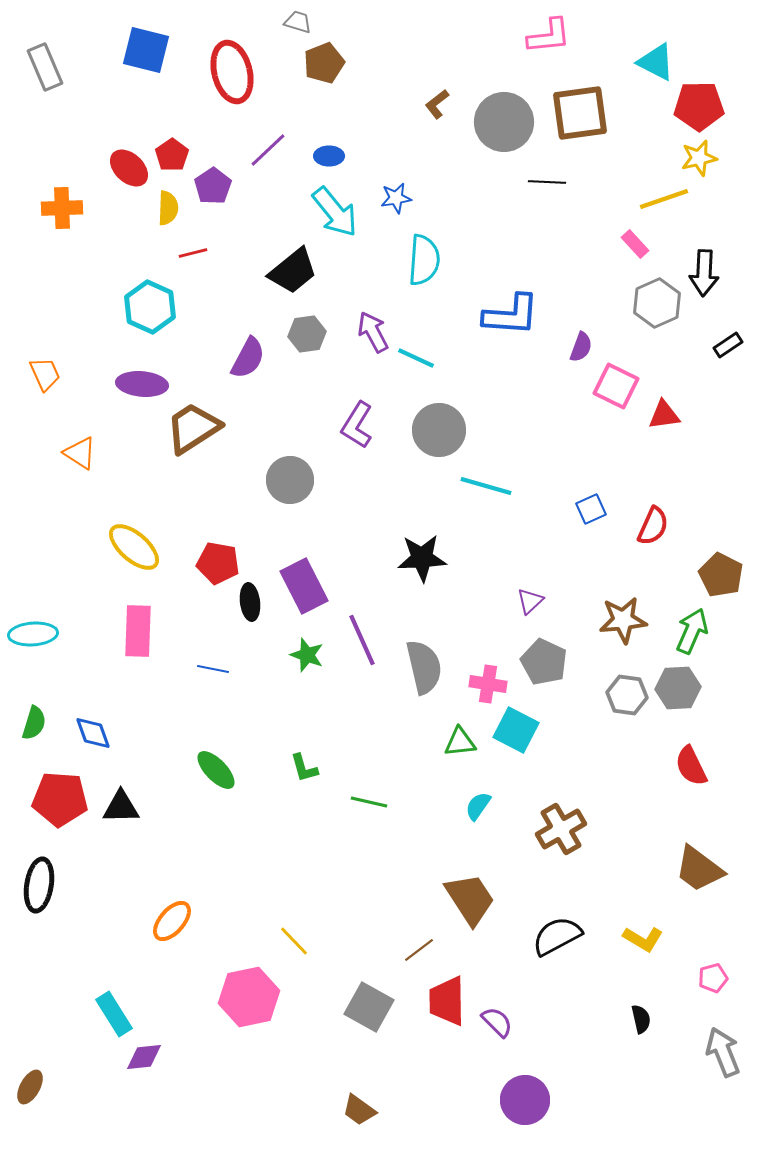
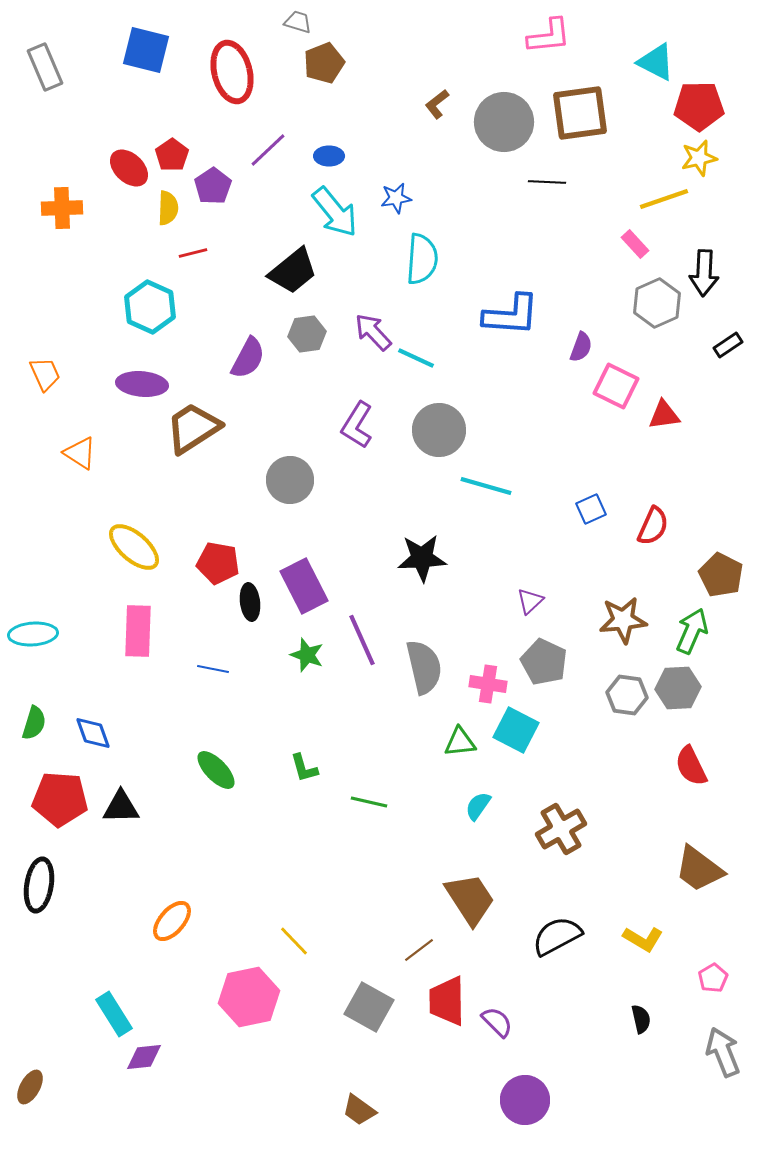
cyan semicircle at (424, 260): moved 2 px left, 1 px up
purple arrow at (373, 332): rotated 15 degrees counterclockwise
pink pentagon at (713, 978): rotated 16 degrees counterclockwise
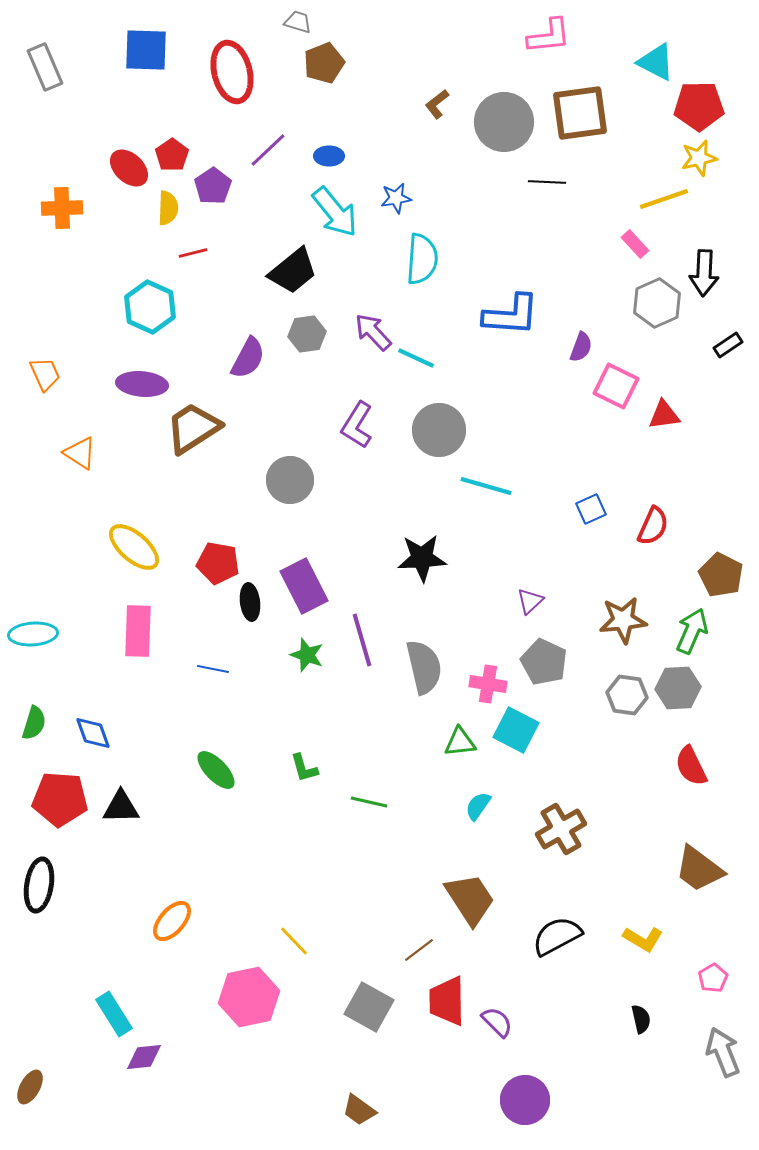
blue square at (146, 50): rotated 12 degrees counterclockwise
purple line at (362, 640): rotated 8 degrees clockwise
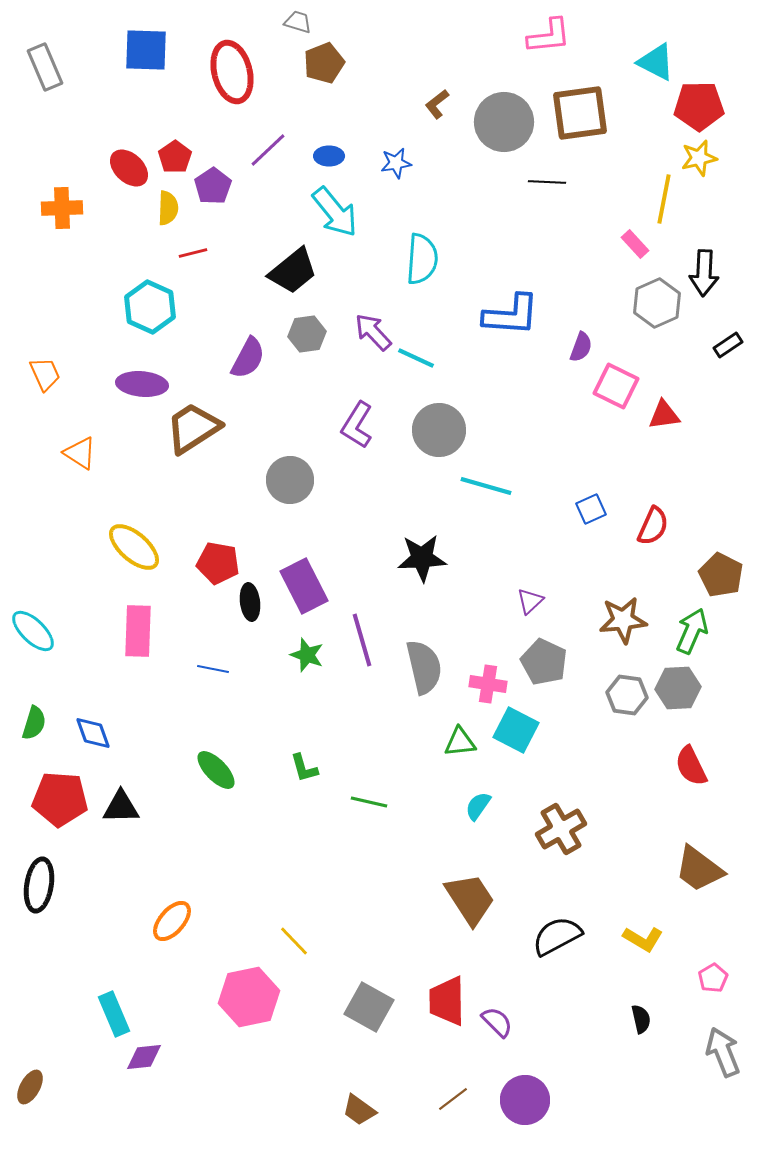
red pentagon at (172, 155): moved 3 px right, 2 px down
blue star at (396, 198): moved 35 px up
yellow line at (664, 199): rotated 60 degrees counterclockwise
cyan ellipse at (33, 634): moved 3 px up; rotated 48 degrees clockwise
brown line at (419, 950): moved 34 px right, 149 px down
cyan rectangle at (114, 1014): rotated 9 degrees clockwise
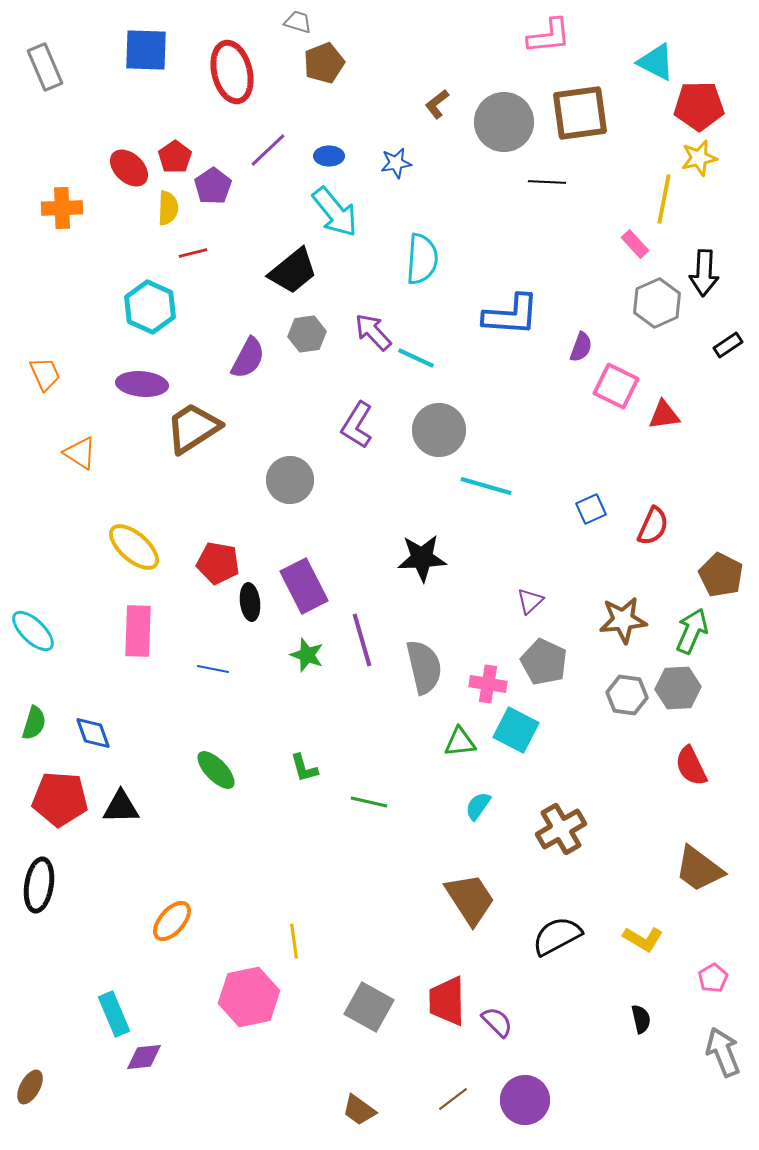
yellow line at (294, 941): rotated 36 degrees clockwise
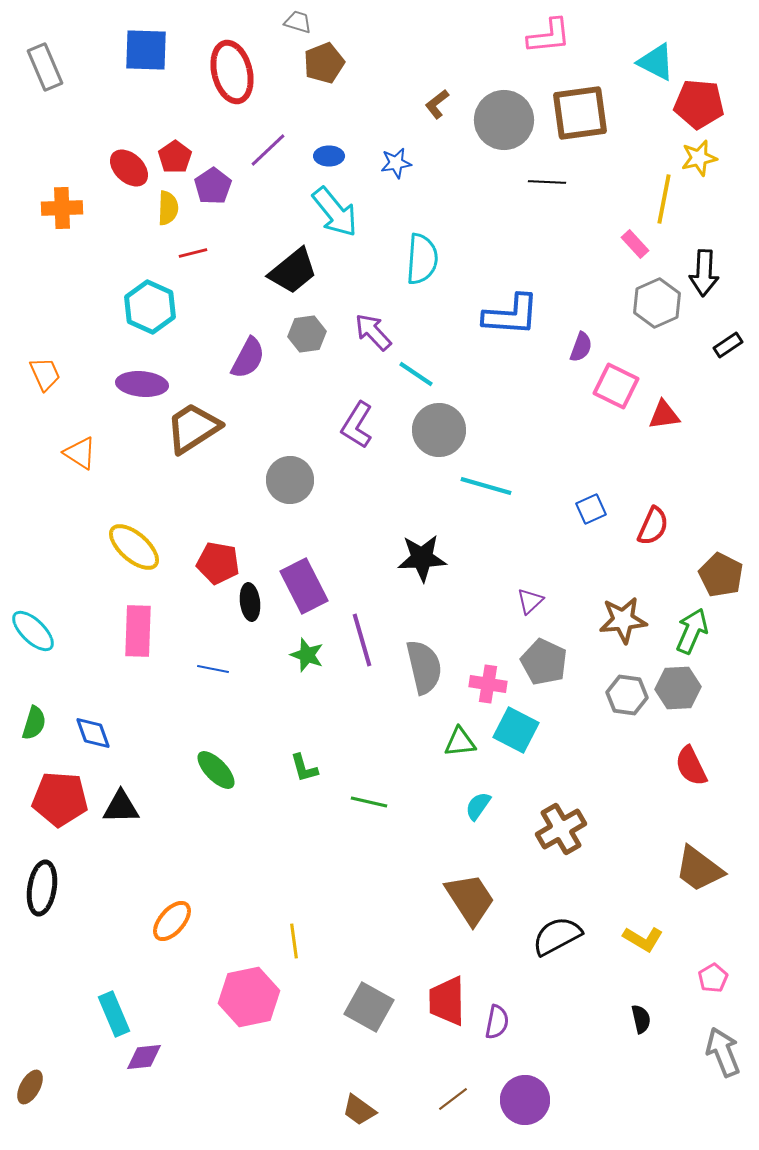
red pentagon at (699, 106): moved 2 px up; rotated 6 degrees clockwise
gray circle at (504, 122): moved 2 px up
cyan line at (416, 358): moved 16 px down; rotated 9 degrees clockwise
black ellipse at (39, 885): moved 3 px right, 3 px down
purple semicircle at (497, 1022): rotated 56 degrees clockwise
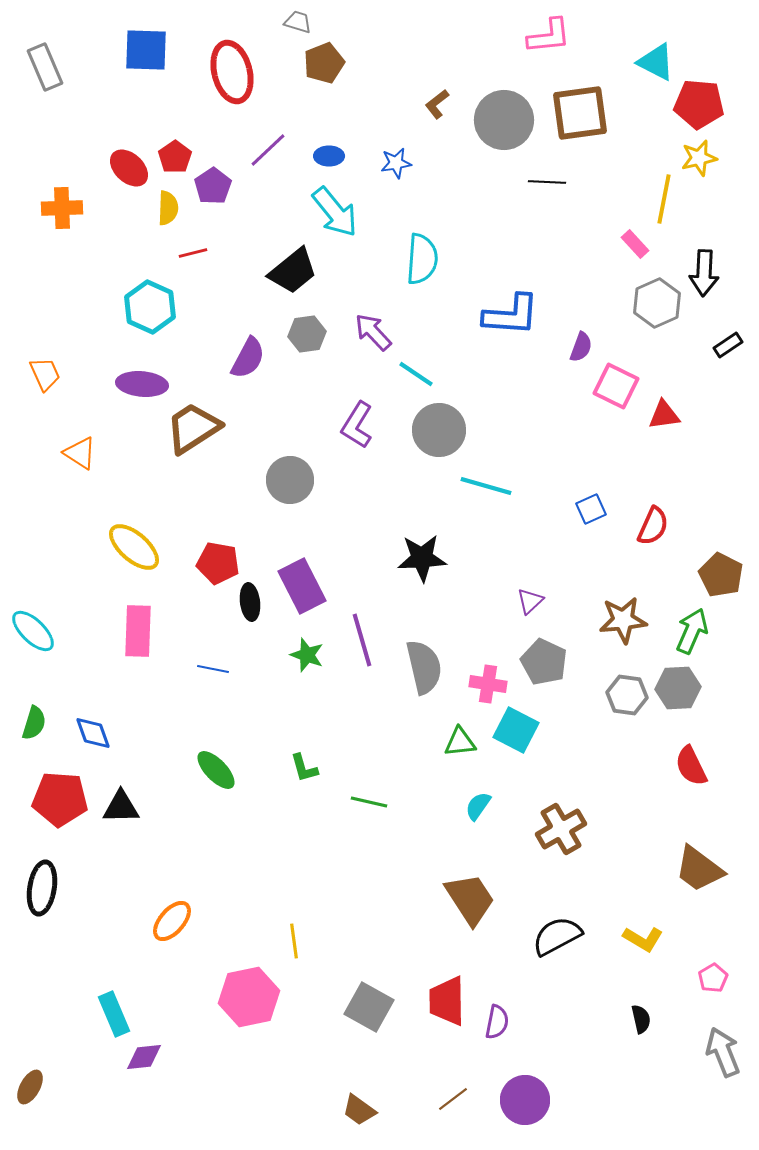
purple rectangle at (304, 586): moved 2 px left
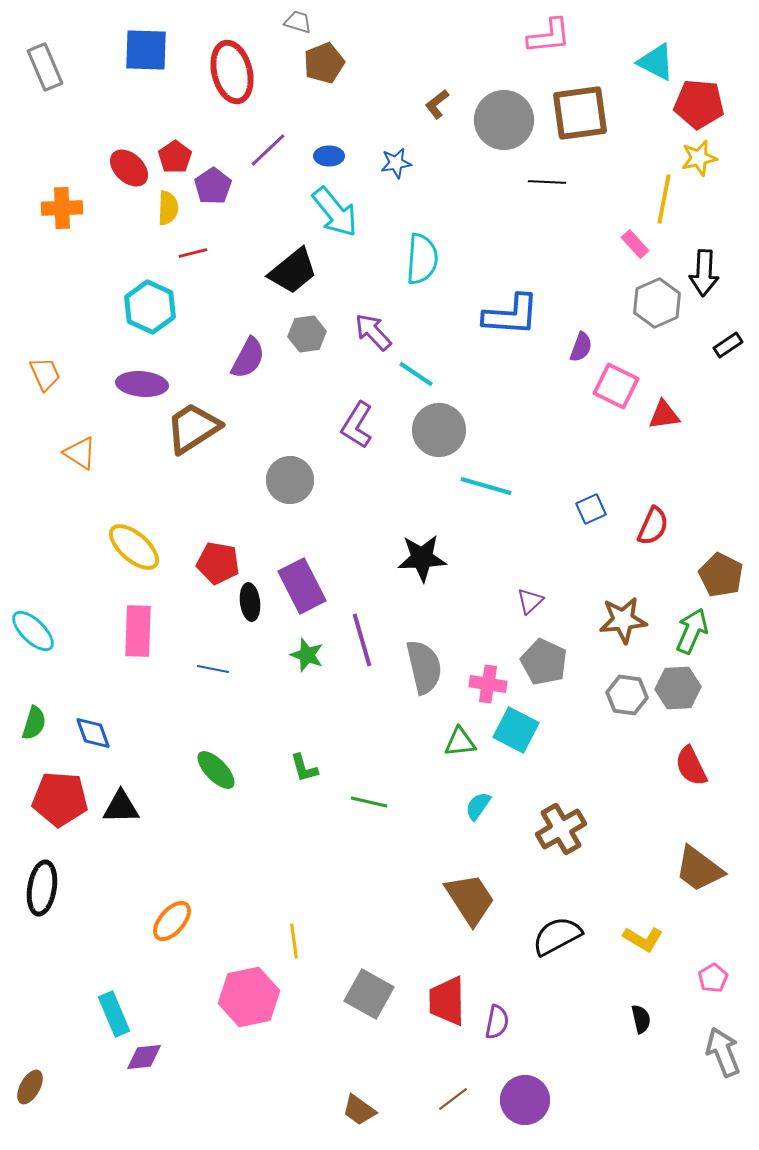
gray square at (369, 1007): moved 13 px up
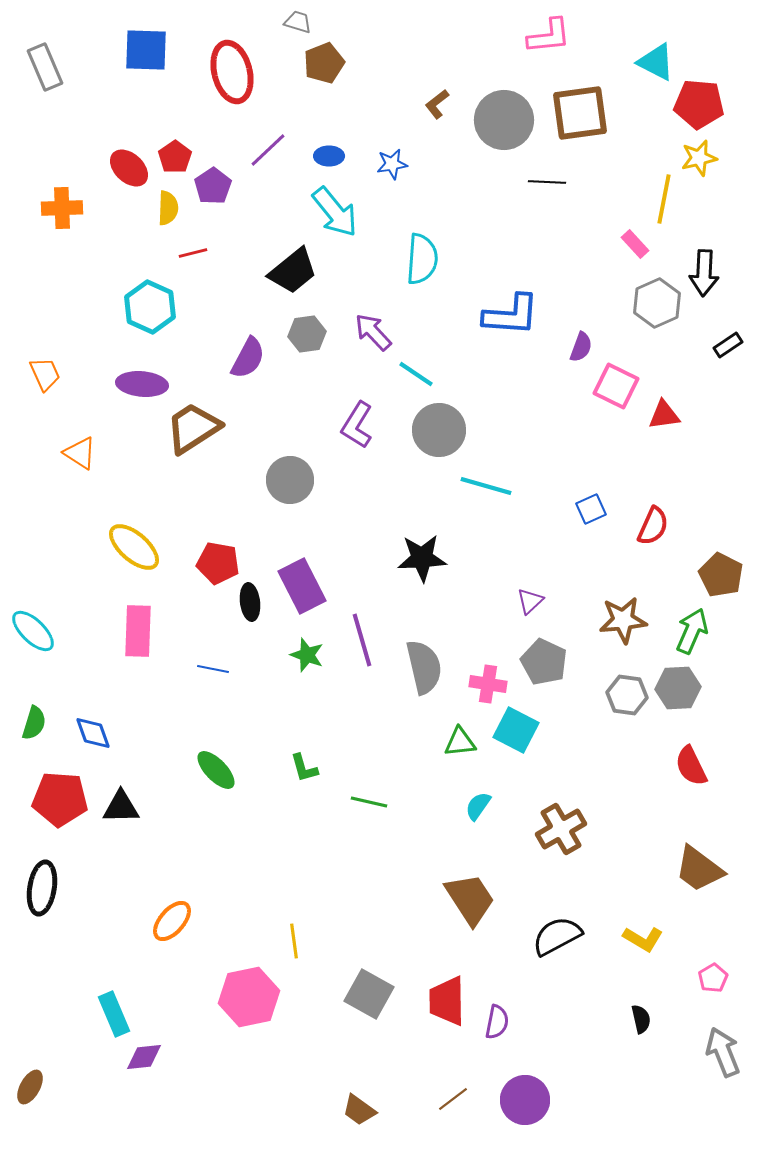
blue star at (396, 163): moved 4 px left, 1 px down
